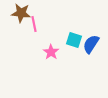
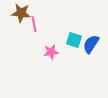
pink star: rotated 28 degrees clockwise
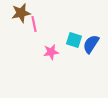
brown star: rotated 18 degrees counterclockwise
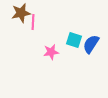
pink line: moved 1 px left, 2 px up; rotated 14 degrees clockwise
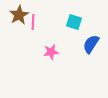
brown star: moved 2 px left, 2 px down; rotated 18 degrees counterclockwise
cyan square: moved 18 px up
